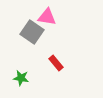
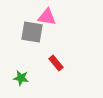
gray square: rotated 25 degrees counterclockwise
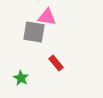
gray square: moved 2 px right
green star: rotated 21 degrees clockwise
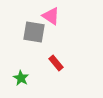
pink triangle: moved 4 px right, 1 px up; rotated 24 degrees clockwise
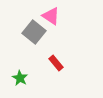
gray square: rotated 30 degrees clockwise
green star: moved 1 px left
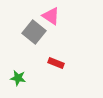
red rectangle: rotated 28 degrees counterclockwise
green star: moved 2 px left; rotated 21 degrees counterclockwise
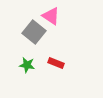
green star: moved 9 px right, 13 px up
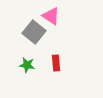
red rectangle: rotated 63 degrees clockwise
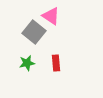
green star: moved 2 px up; rotated 21 degrees counterclockwise
